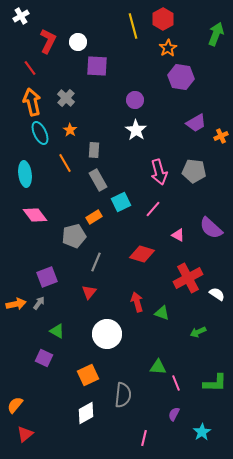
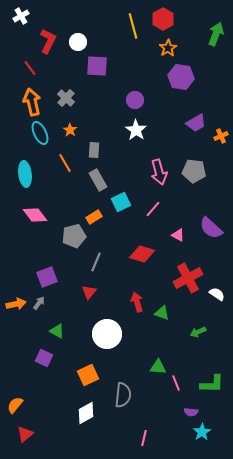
green L-shape at (215, 383): moved 3 px left, 1 px down
purple semicircle at (174, 414): moved 17 px right, 2 px up; rotated 112 degrees counterclockwise
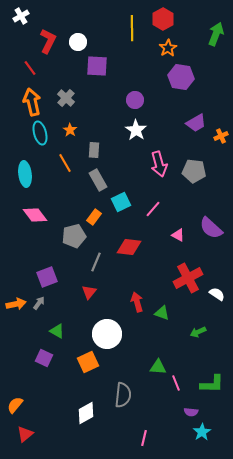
yellow line at (133, 26): moved 1 px left, 2 px down; rotated 15 degrees clockwise
cyan ellipse at (40, 133): rotated 10 degrees clockwise
pink arrow at (159, 172): moved 8 px up
orange rectangle at (94, 217): rotated 21 degrees counterclockwise
red diamond at (142, 254): moved 13 px left, 7 px up; rotated 10 degrees counterclockwise
orange square at (88, 375): moved 13 px up
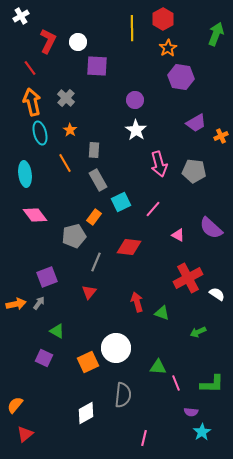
white circle at (107, 334): moved 9 px right, 14 px down
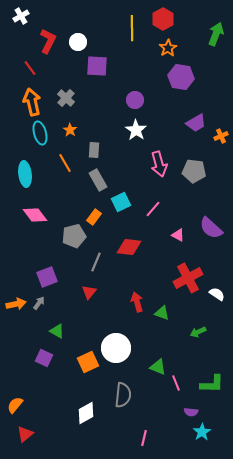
green triangle at (158, 367): rotated 18 degrees clockwise
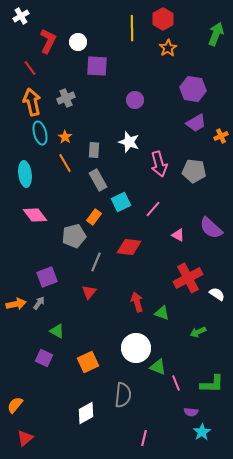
purple hexagon at (181, 77): moved 12 px right, 12 px down
gray cross at (66, 98): rotated 24 degrees clockwise
orange star at (70, 130): moved 5 px left, 7 px down
white star at (136, 130): moved 7 px left, 12 px down; rotated 15 degrees counterclockwise
white circle at (116, 348): moved 20 px right
red triangle at (25, 434): moved 4 px down
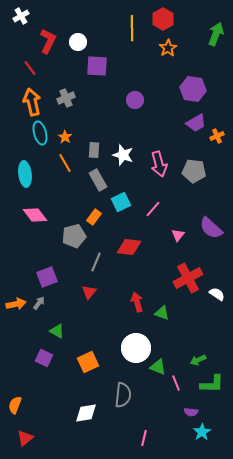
orange cross at (221, 136): moved 4 px left
white star at (129, 142): moved 6 px left, 13 px down
pink triangle at (178, 235): rotated 40 degrees clockwise
green arrow at (198, 332): moved 28 px down
orange semicircle at (15, 405): rotated 18 degrees counterclockwise
white diamond at (86, 413): rotated 20 degrees clockwise
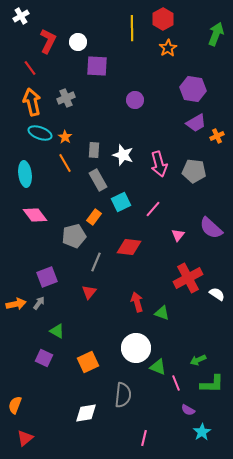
cyan ellipse at (40, 133): rotated 55 degrees counterclockwise
purple semicircle at (191, 412): moved 3 px left, 2 px up; rotated 24 degrees clockwise
